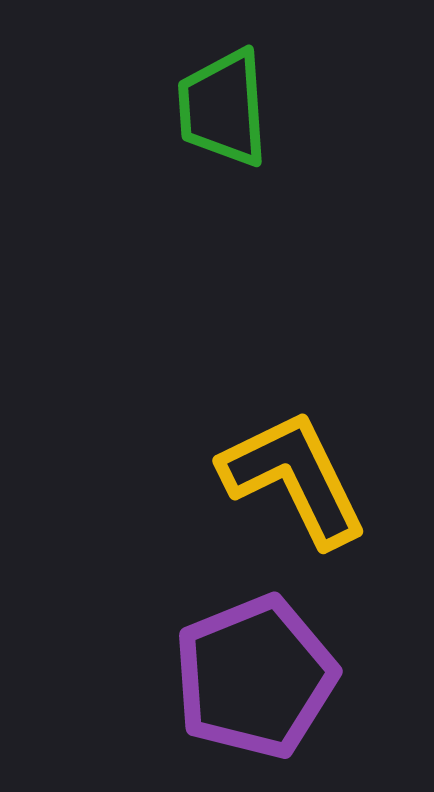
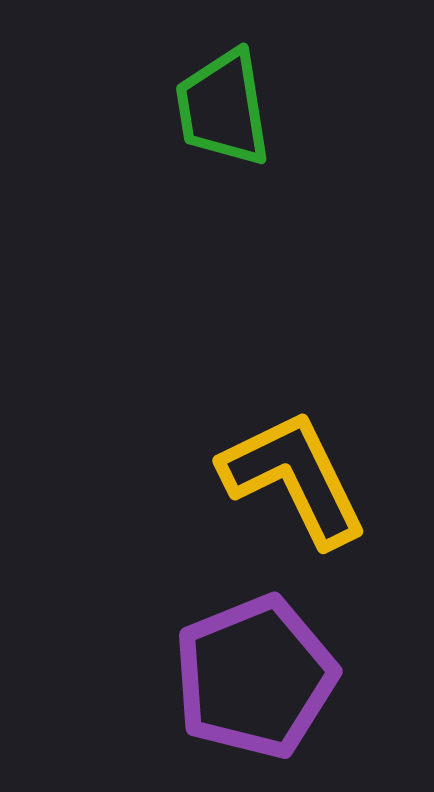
green trapezoid: rotated 5 degrees counterclockwise
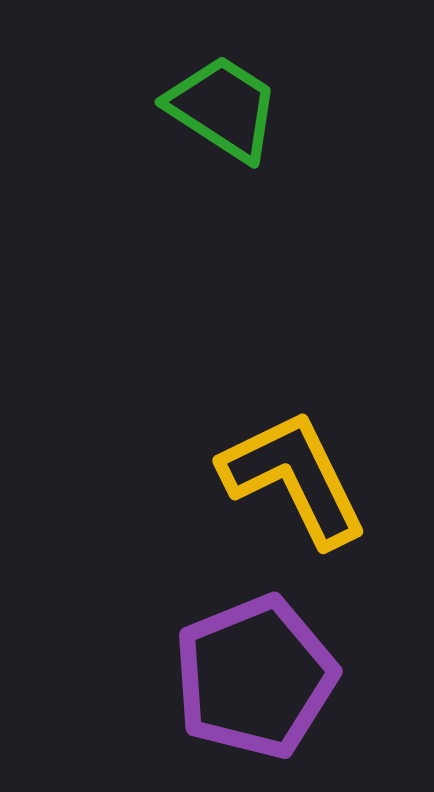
green trapezoid: rotated 132 degrees clockwise
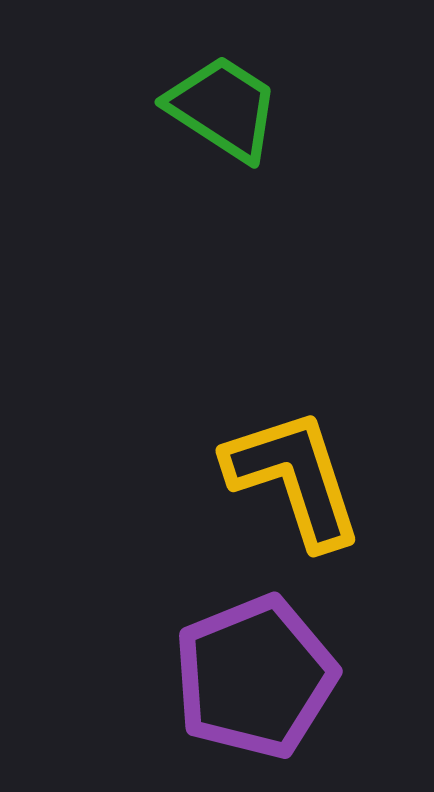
yellow L-shape: rotated 8 degrees clockwise
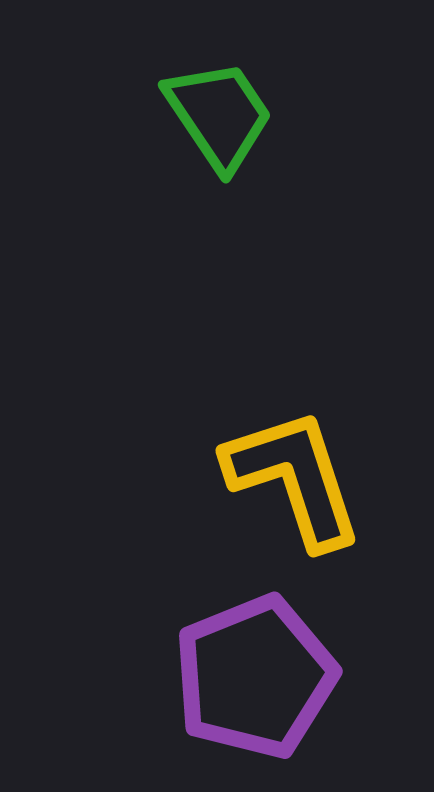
green trapezoid: moved 4 px left, 7 px down; rotated 23 degrees clockwise
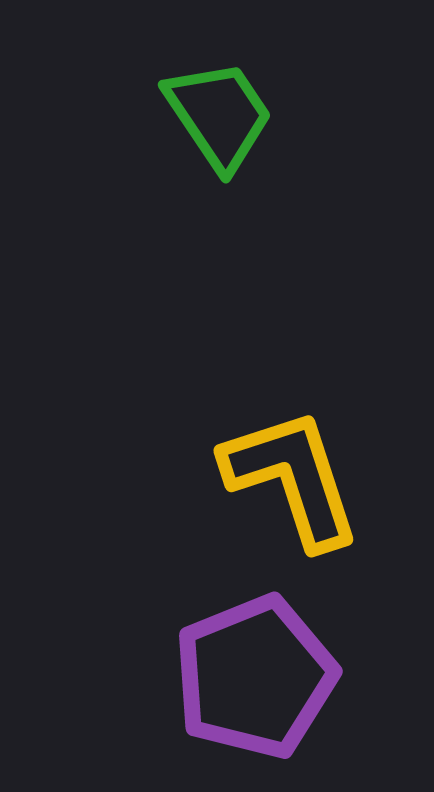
yellow L-shape: moved 2 px left
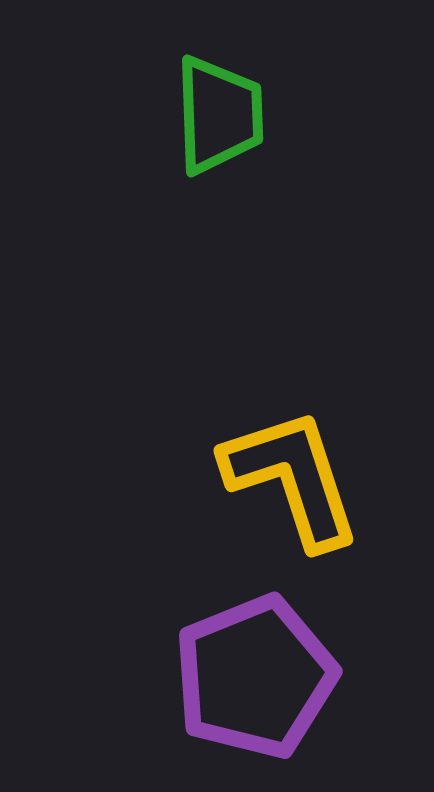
green trapezoid: rotated 32 degrees clockwise
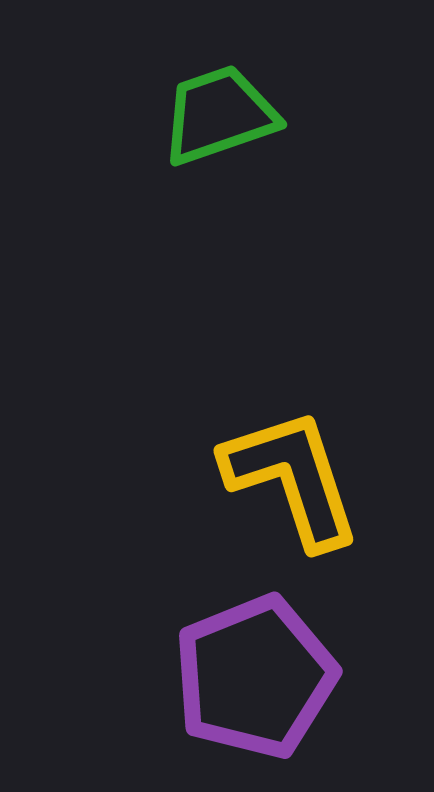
green trapezoid: rotated 107 degrees counterclockwise
